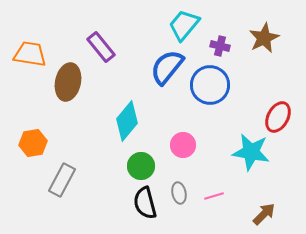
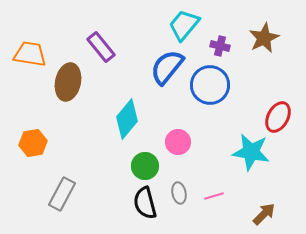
cyan diamond: moved 2 px up
pink circle: moved 5 px left, 3 px up
green circle: moved 4 px right
gray rectangle: moved 14 px down
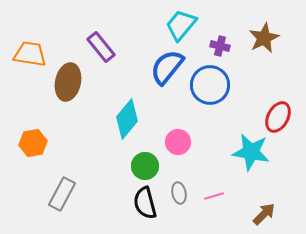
cyan trapezoid: moved 3 px left
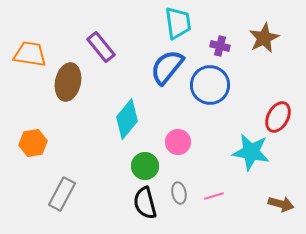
cyan trapezoid: moved 3 px left, 2 px up; rotated 132 degrees clockwise
brown arrow: moved 17 px right, 10 px up; rotated 60 degrees clockwise
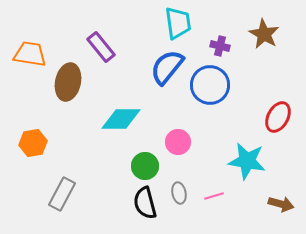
brown star: moved 4 px up; rotated 16 degrees counterclockwise
cyan diamond: moved 6 px left; rotated 51 degrees clockwise
cyan star: moved 4 px left, 9 px down
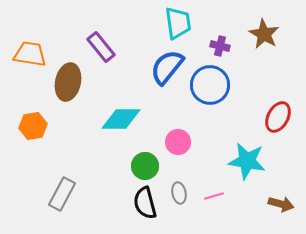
orange hexagon: moved 17 px up
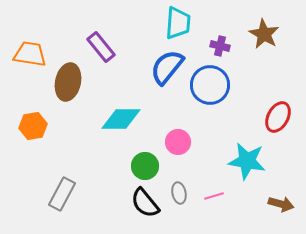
cyan trapezoid: rotated 12 degrees clockwise
black semicircle: rotated 24 degrees counterclockwise
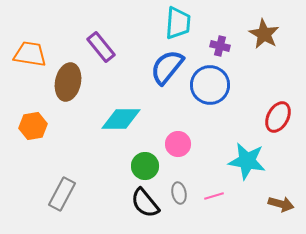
pink circle: moved 2 px down
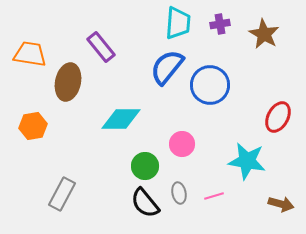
purple cross: moved 22 px up; rotated 24 degrees counterclockwise
pink circle: moved 4 px right
